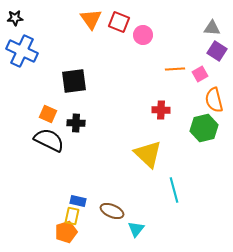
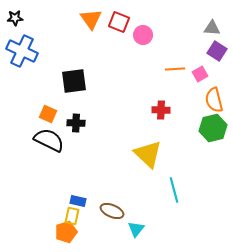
green hexagon: moved 9 px right
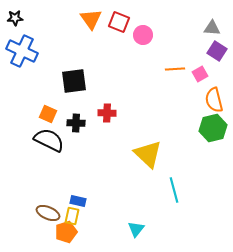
red cross: moved 54 px left, 3 px down
brown ellipse: moved 64 px left, 2 px down
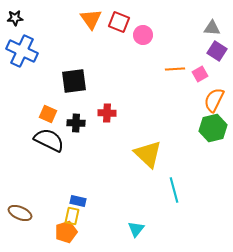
orange semicircle: rotated 40 degrees clockwise
brown ellipse: moved 28 px left
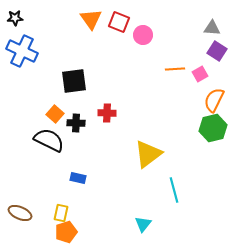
orange square: moved 7 px right; rotated 18 degrees clockwise
yellow triangle: rotated 40 degrees clockwise
blue rectangle: moved 23 px up
yellow rectangle: moved 11 px left, 3 px up
cyan triangle: moved 7 px right, 5 px up
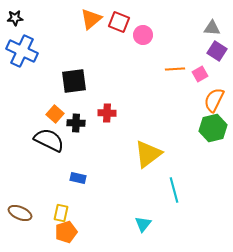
orange triangle: rotated 25 degrees clockwise
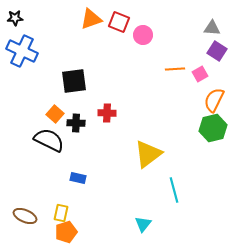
orange triangle: rotated 20 degrees clockwise
brown ellipse: moved 5 px right, 3 px down
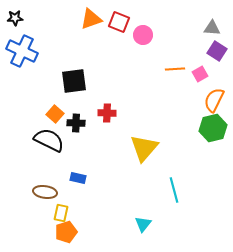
yellow triangle: moved 4 px left, 6 px up; rotated 12 degrees counterclockwise
brown ellipse: moved 20 px right, 24 px up; rotated 15 degrees counterclockwise
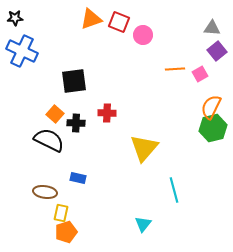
purple square: rotated 18 degrees clockwise
orange semicircle: moved 3 px left, 7 px down
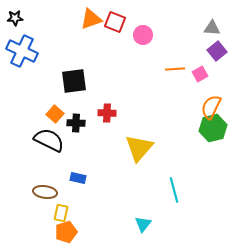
red square: moved 4 px left
yellow triangle: moved 5 px left
